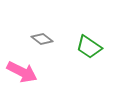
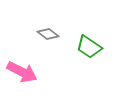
gray diamond: moved 6 px right, 5 px up
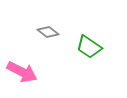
gray diamond: moved 2 px up
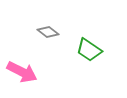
green trapezoid: moved 3 px down
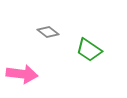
pink arrow: moved 2 px down; rotated 20 degrees counterclockwise
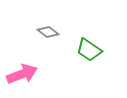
pink arrow: rotated 28 degrees counterclockwise
